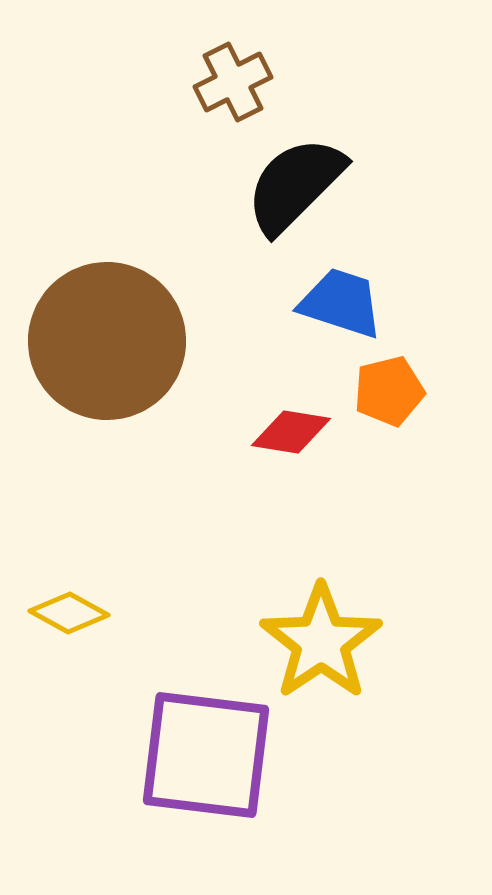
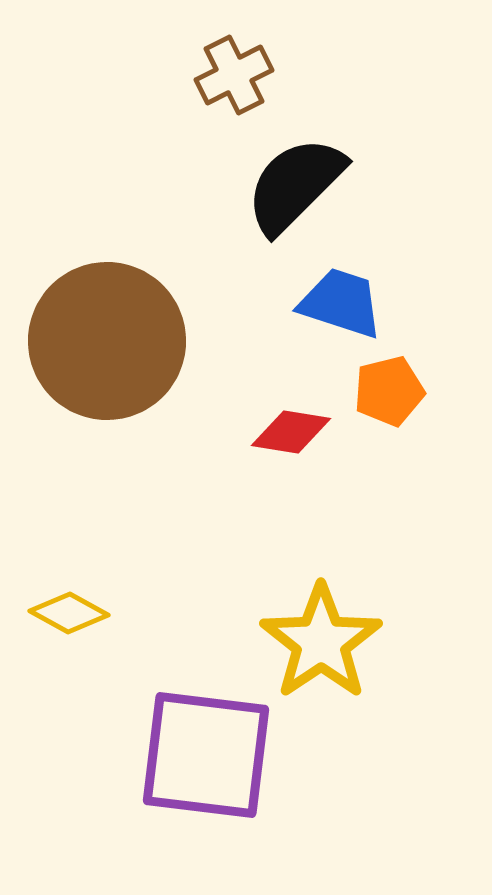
brown cross: moved 1 px right, 7 px up
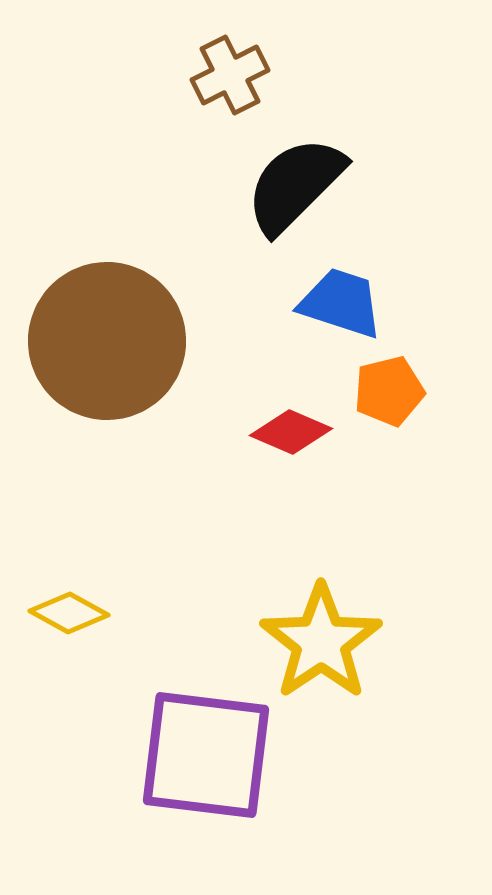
brown cross: moved 4 px left
red diamond: rotated 14 degrees clockwise
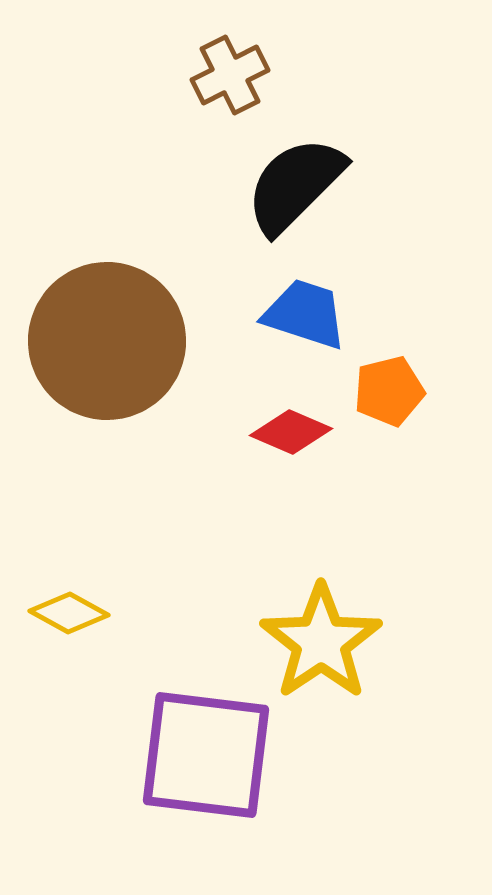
blue trapezoid: moved 36 px left, 11 px down
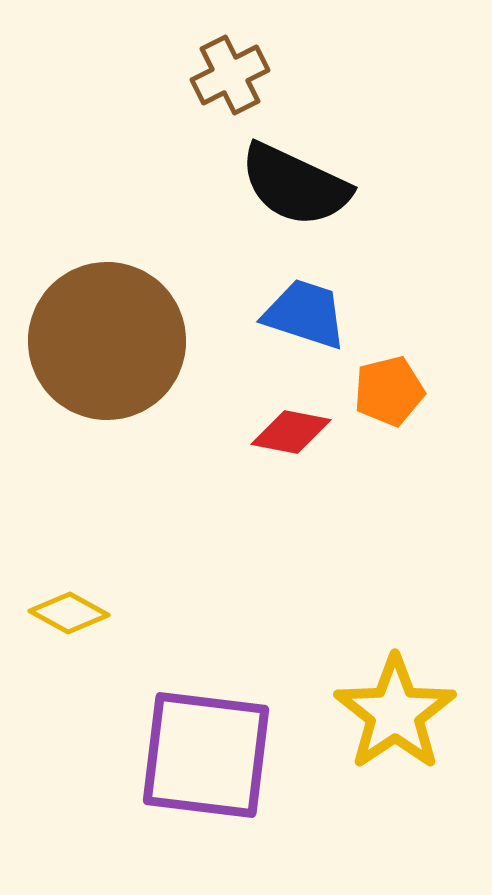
black semicircle: rotated 110 degrees counterclockwise
red diamond: rotated 12 degrees counterclockwise
yellow star: moved 74 px right, 71 px down
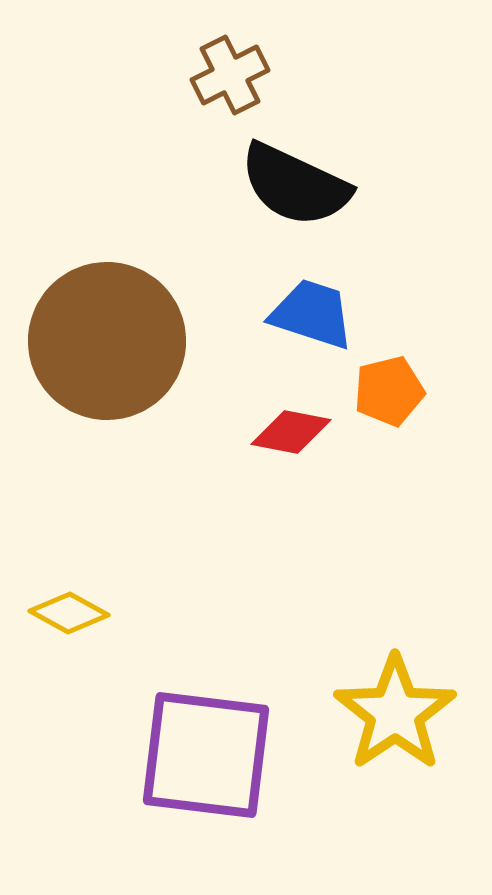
blue trapezoid: moved 7 px right
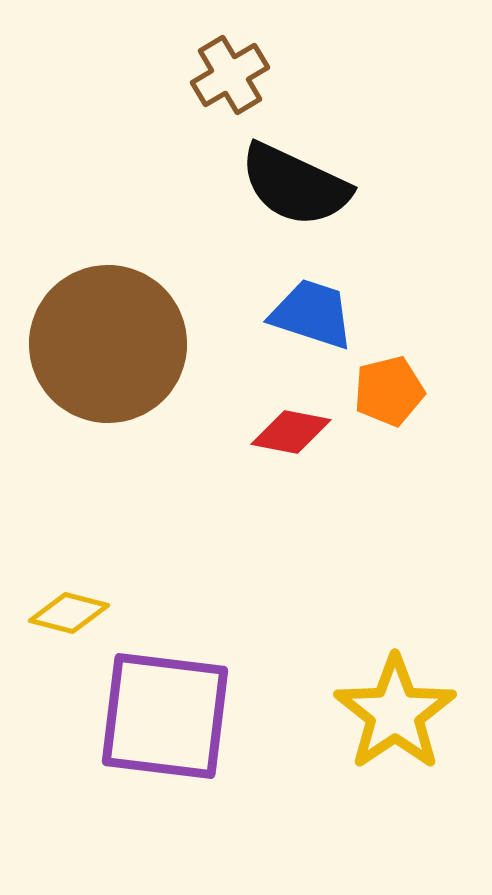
brown cross: rotated 4 degrees counterclockwise
brown circle: moved 1 px right, 3 px down
yellow diamond: rotated 14 degrees counterclockwise
purple square: moved 41 px left, 39 px up
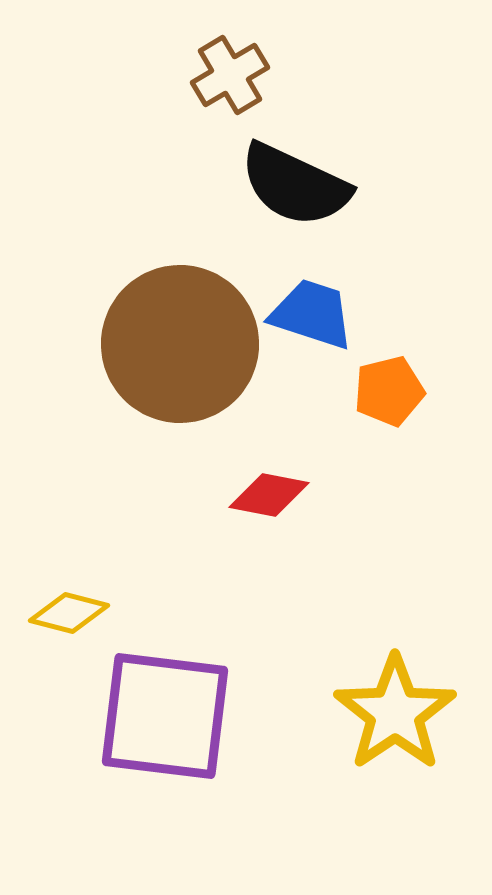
brown circle: moved 72 px right
red diamond: moved 22 px left, 63 px down
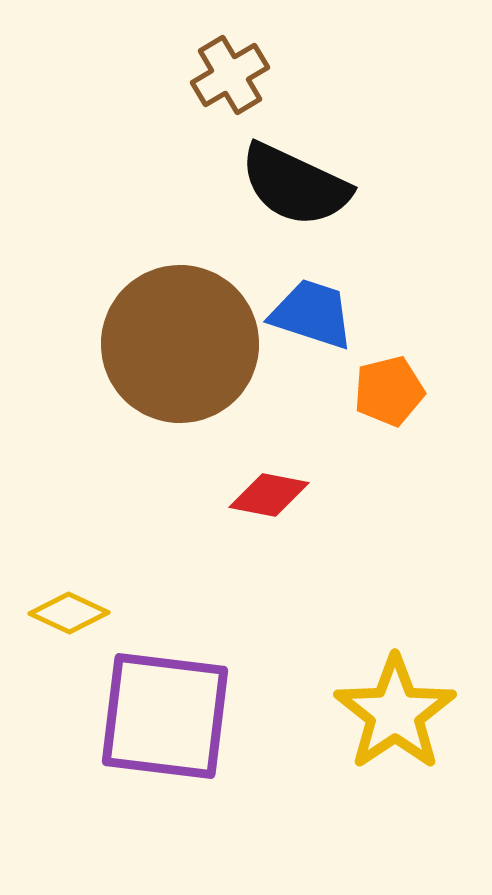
yellow diamond: rotated 10 degrees clockwise
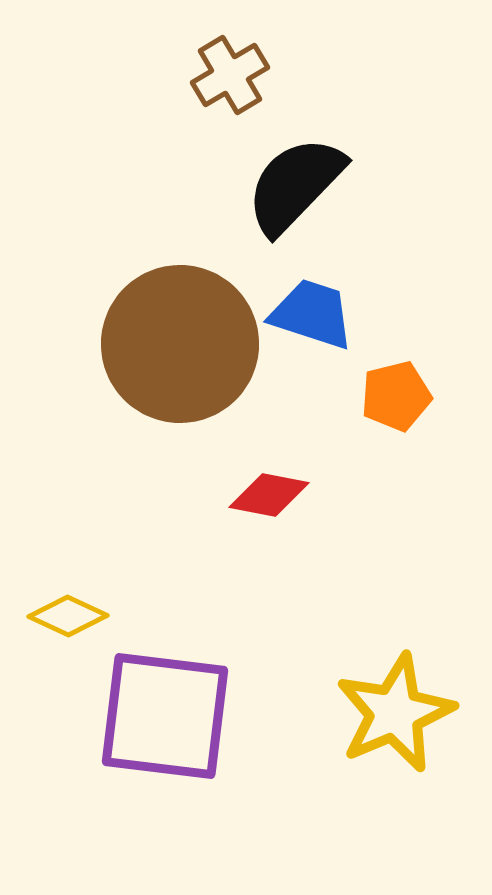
black semicircle: rotated 109 degrees clockwise
orange pentagon: moved 7 px right, 5 px down
yellow diamond: moved 1 px left, 3 px down
yellow star: rotated 11 degrees clockwise
